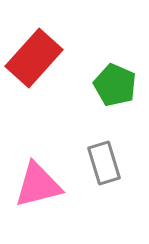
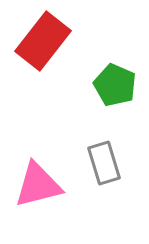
red rectangle: moved 9 px right, 17 px up; rotated 4 degrees counterclockwise
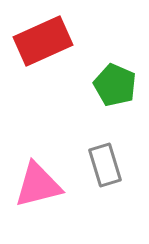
red rectangle: rotated 28 degrees clockwise
gray rectangle: moved 1 px right, 2 px down
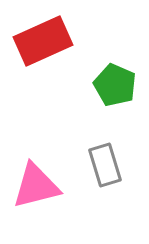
pink triangle: moved 2 px left, 1 px down
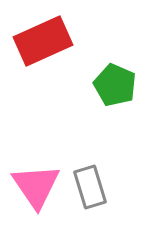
gray rectangle: moved 15 px left, 22 px down
pink triangle: rotated 50 degrees counterclockwise
